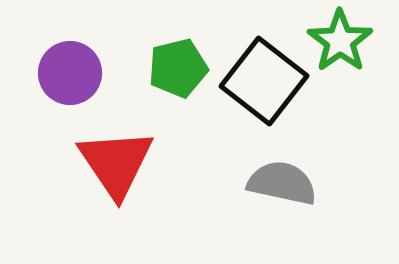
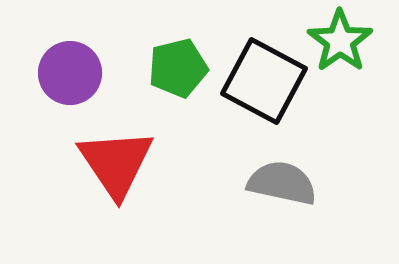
black square: rotated 10 degrees counterclockwise
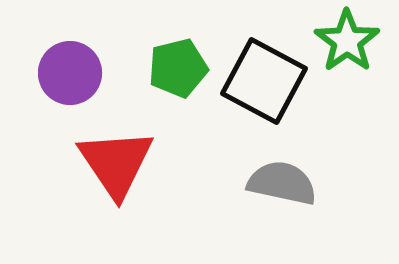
green star: moved 7 px right
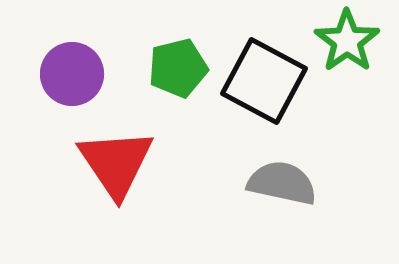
purple circle: moved 2 px right, 1 px down
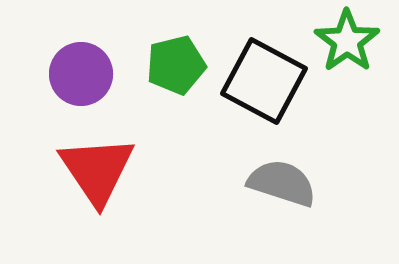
green pentagon: moved 2 px left, 3 px up
purple circle: moved 9 px right
red triangle: moved 19 px left, 7 px down
gray semicircle: rotated 6 degrees clockwise
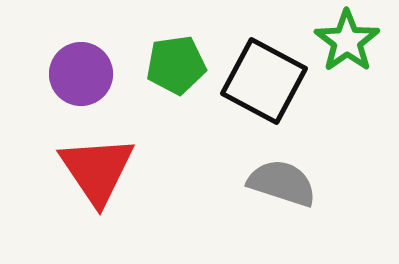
green pentagon: rotated 6 degrees clockwise
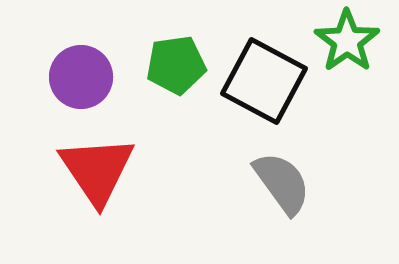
purple circle: moved 3 px down
gray semicircle: rotated 36 degrees clockwise
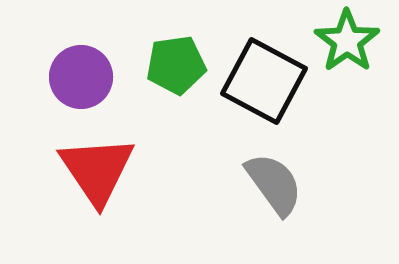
gray semicircle: moved 8 px left, 1 px down
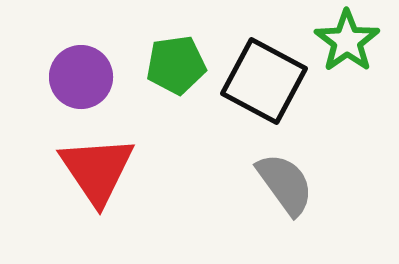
gray semicircle: moved 11 px right
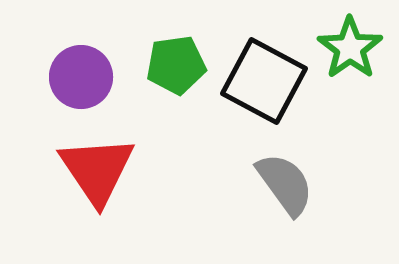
green star: moved 3 px right, 7 px down
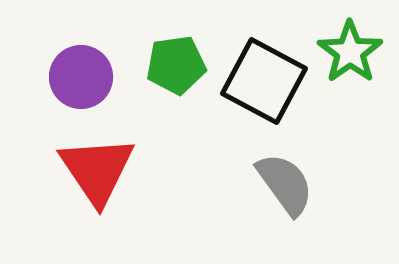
green star: moved 4 px down
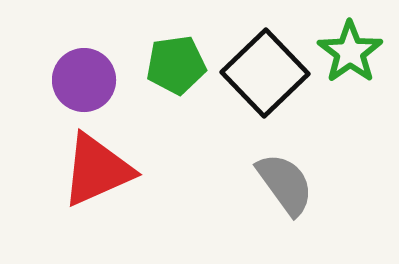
purple circle: moved 3 px right, 3 px down
black square: moved 1 px right, 8 px up; rotated 18 degrees clockwise
red triangle: rotated 40 degrees clockwise
